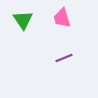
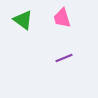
green triangle: rotated 20 degrees counterclockwise
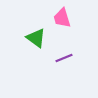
green triangle: moved 13 px right, 18 px down
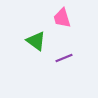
green triangle: moved 3 px down
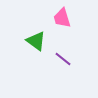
purple line: moved 1 px left, 1 px down; rotated 60 degrees clockwise
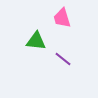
green triangle: rotated 30 degrees counterclockwise
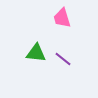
green triangle: moved 12 px down
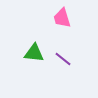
green triangle: moved 2 px left
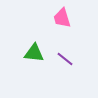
purple line: moved 2 px right
